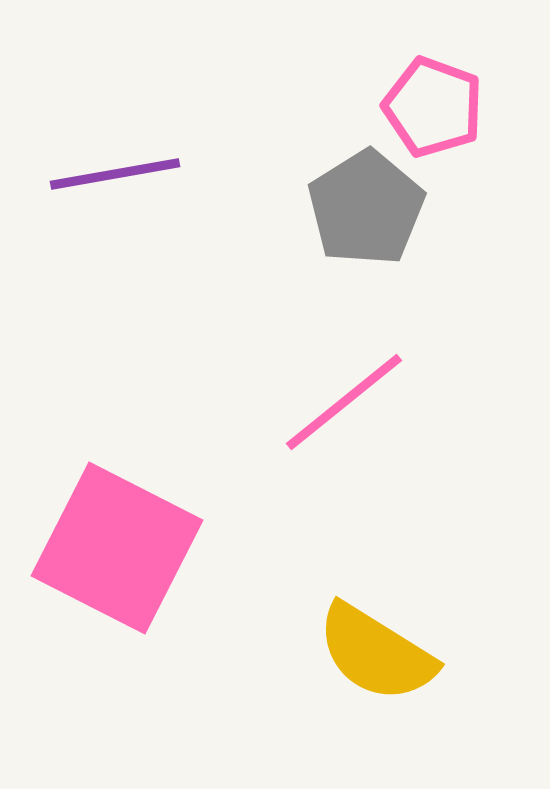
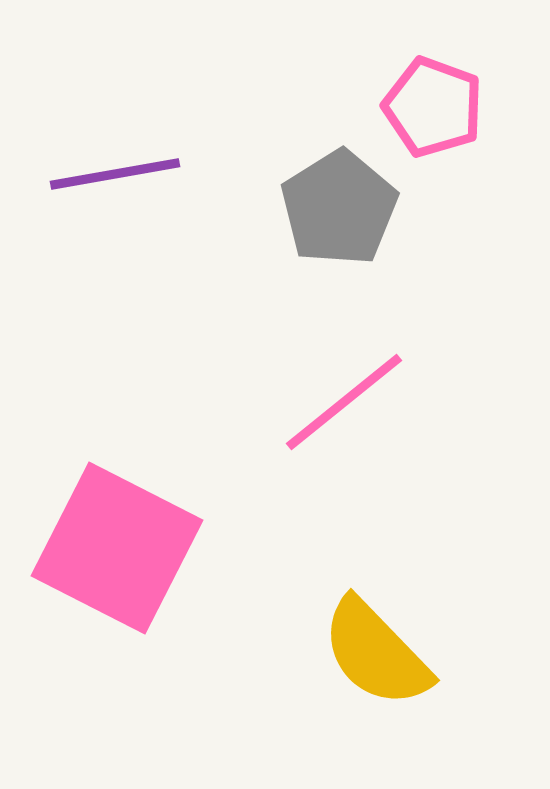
gray pentagon: moved 27 px left
yellow semicircle: rotated 14 degrees clockwise
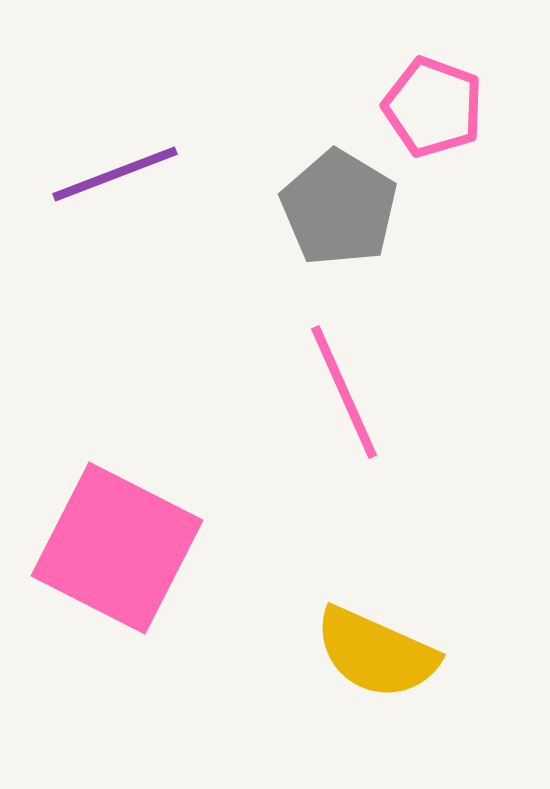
purple line: rotated 11 degrees counterclockwise
gray pentagon: rotated 9 degrees counterclockwise
pink line: moved 10 px up; rotated 75 degrees counterclockwise
yellow semicircle: rotated 22 degrees counterclockwise
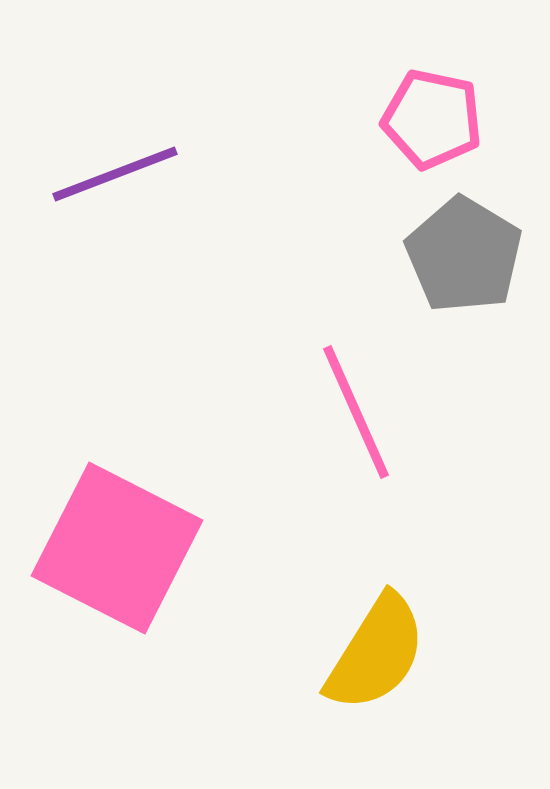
pink pentagon: moved 1 px left, 12 px down; rotated 8 degrees counterclockwise
gray pentagon: moved 125 px right, 47 px down
pink line: moved 12 px right, 20 px down
yellow semicircle: rotated 82 degrees counterclockwise
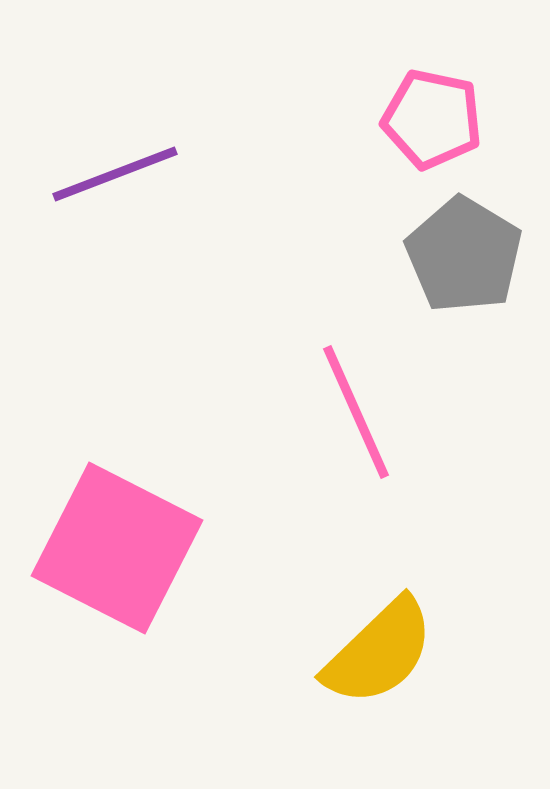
yellow semicircle: moved 3 px right, 1 px up; rotated 14 degrees clockwise
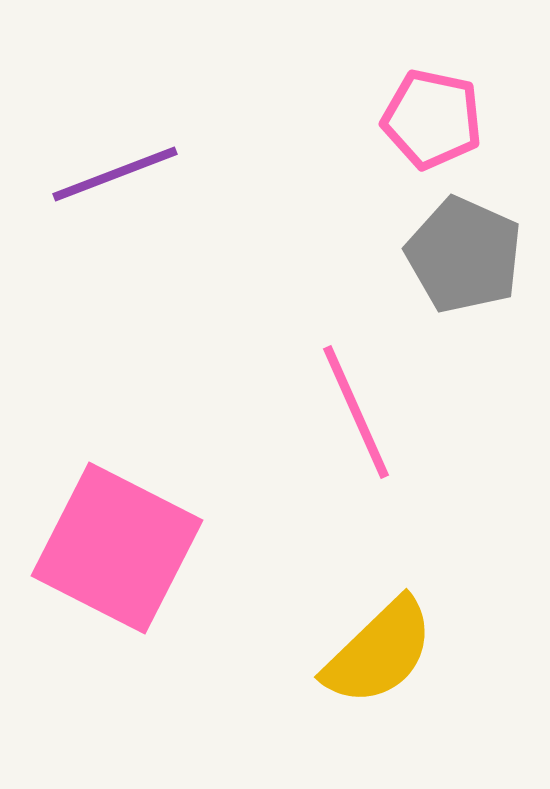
gray pentagon: rotated 7 degrees counterclockwise
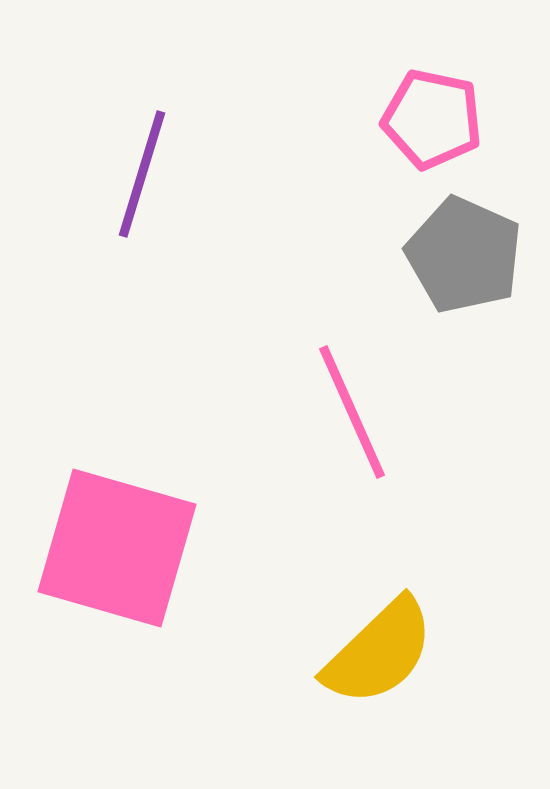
purple line: moved 27 px right; rotated 52 degrees counterclockwise
pink line: moved 4 px left
pink square: rotated 11 degrees counterclockwise
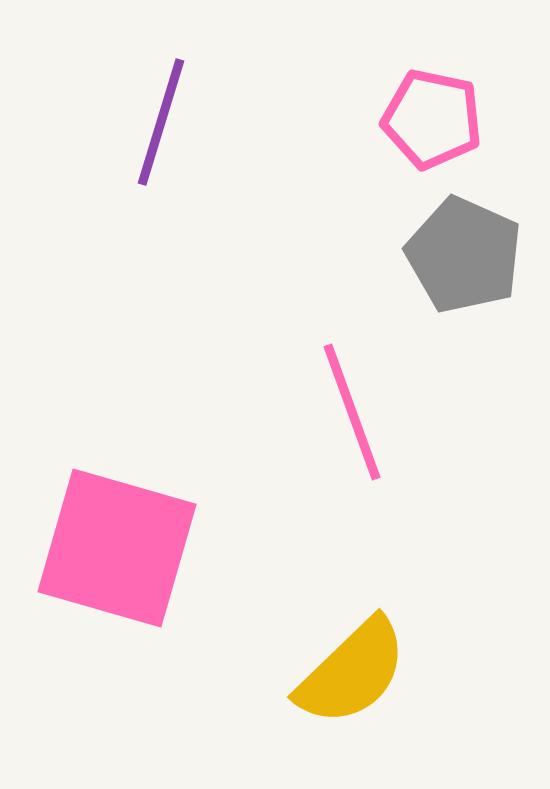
purple line: moved 19 px right, 52 px up
pink line: rotated 4 degrees clockwise
yellow semicircle: moved 27 px left, 20 px down
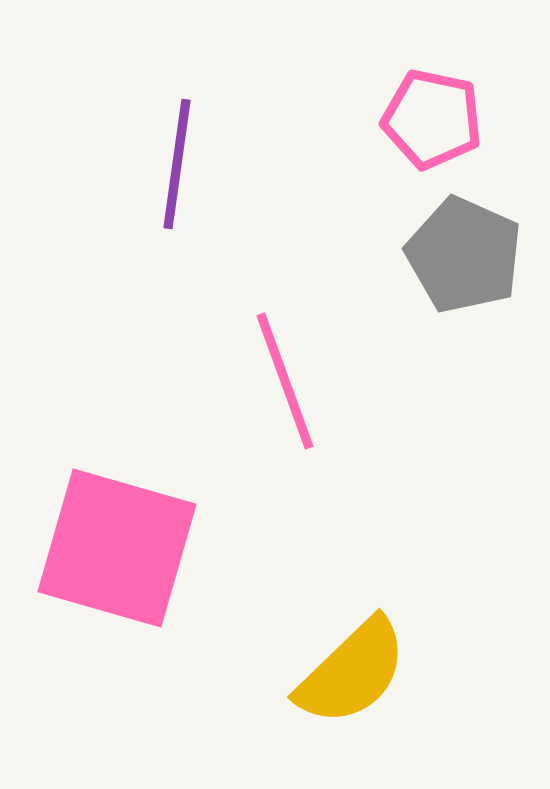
purple line: moved 16 px right, 42 px down; rotated 9 degrees counterclockwise
pink line: moved 67 px left, 31 px up
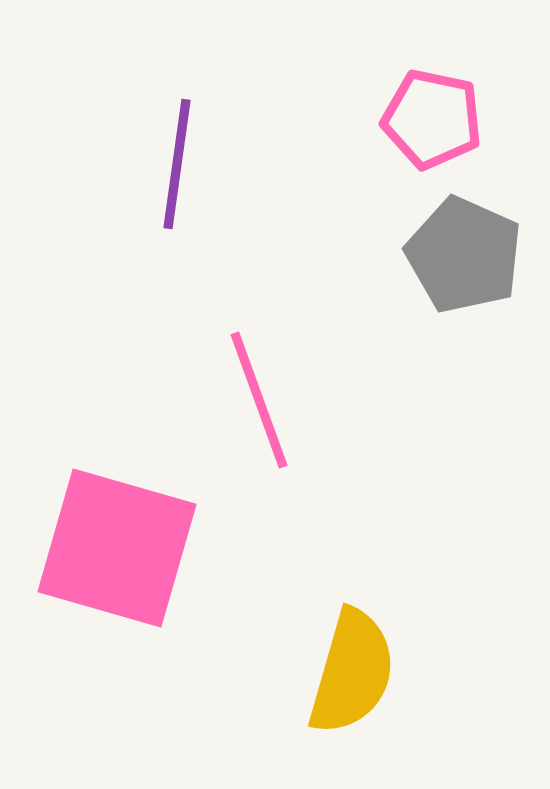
pink line: moved 26 px left, 19 px down
yellow semicircle: rotated 30 degrees counterclockwise
